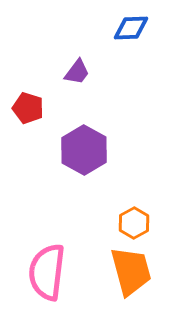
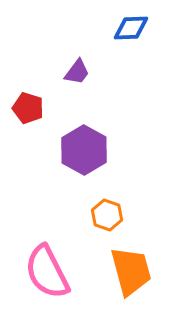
orange hexagon: moved 27 px left, 8 px up; rotated 12 degrees counterclockwise
pink semicircle: rotated 34 degrees counterclockwise
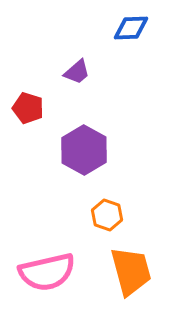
purple trapezoid: rotated 12 degrees clockwise
pink semicircle: rotated 76 degrees counterclockwise
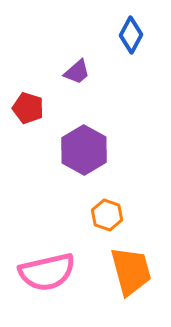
blue diamond: moved 7 px down; rotated 60 degrees counterclockwise
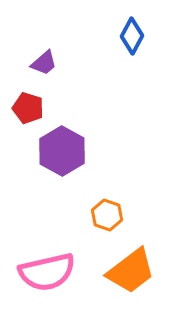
blue diamond: moved 1 px right, 1 px down
purple trapezoid: moved 33 px left, 9 px up
purple hexagon: moved 22 px left, 1 px down
orange trapezoid: rotated 68 degrees clockwise
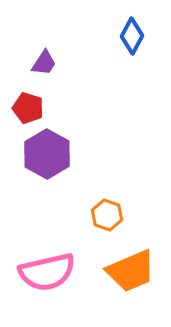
purple trapezoid: rotated 16 degrees counterclockwise
purple hexagon: moved 15 px left, 3 px down
orange trapezoid: rotated 14 degrees clockwise
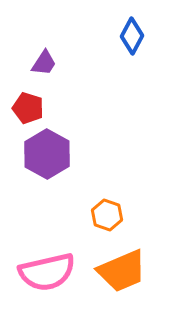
orange trapezoid: moved 9 px left
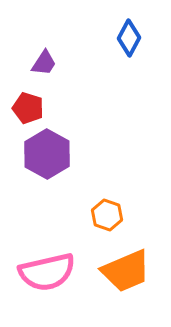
blue diamond: moved 3 px left, 2 px down
orange trapezoid: moved 4 px right
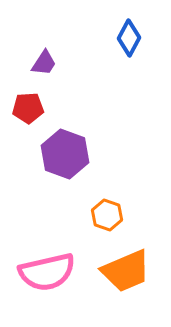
red pentagon: rotated 20 degrees counterclockwise
purple hexagon: moved 18 px right; rotated 9 degrees counterclockwise
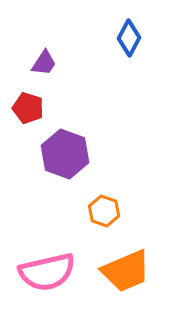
red pentagon: rotated 20 degrees clockwise
orange hexagon: moved 3 px left, 4 px up
